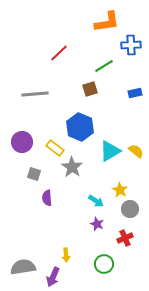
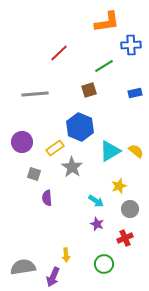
brown square: moved 1 px left, 1 px down
yellow rectangle: rotated 72 degrees counterclockwise
yellow star: moved 1 px left, 4 px up; rotated 21 degrees clockwise
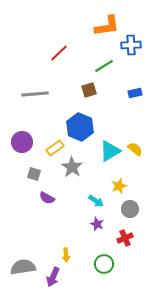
orange L-shape: moved 4 px down
yellow semicircle: moved 1 px left, 2 px up
purple semicircle: rotated 56 degrees counterclockwise
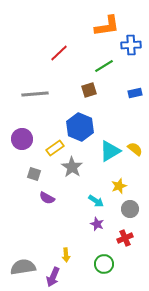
purple circle: moved 3 px up
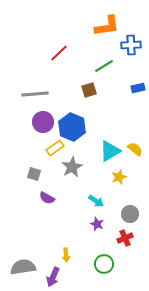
blue rectangle: moved 3 px right, 5 px up
blue hexagon: moved 8 px left
purple circle: moved 21 px right, 17 px up
gray star: rotated 10 degrees clockwise
yellow star: moved 9 px up
gray circle: moved 5 px down
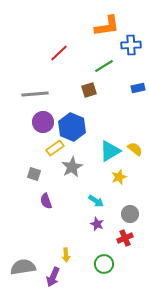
purple semicircle: moved 1 px left, 3 px down; rotated 42 degrees clockwise
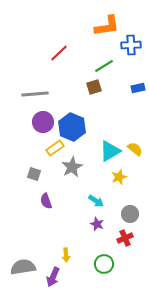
brown square: moved 5 px right, 3 px up
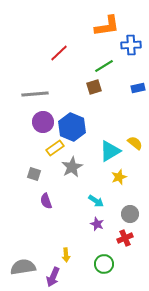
yellow semicircle: moved 6 px up
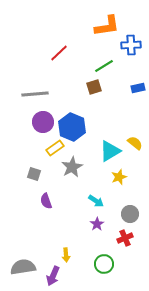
purple star: rotated 16 degrees clockwise
purple arrow: moved 1 px up
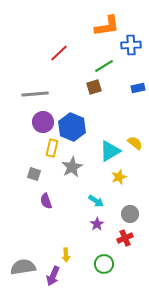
yellow rectangle: moved 3 px left; rotated 42 degrees counterclockwise
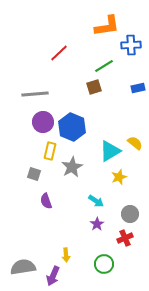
yellow rectangle: moved 2 px left, 3 px down
